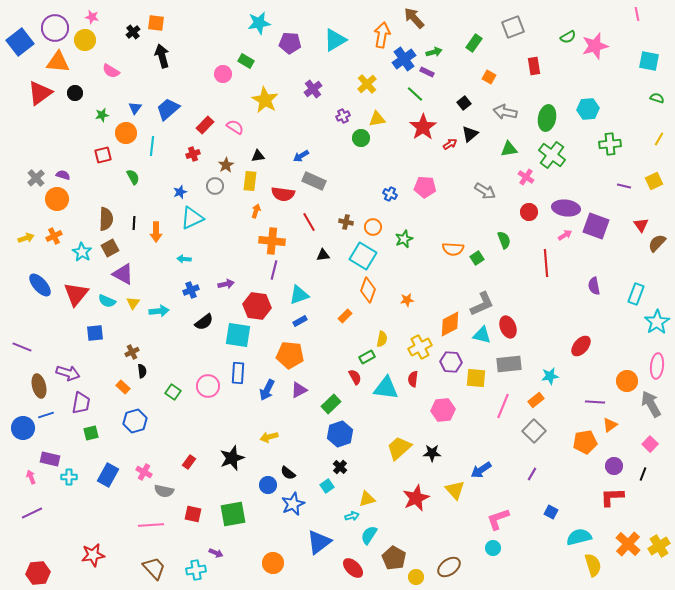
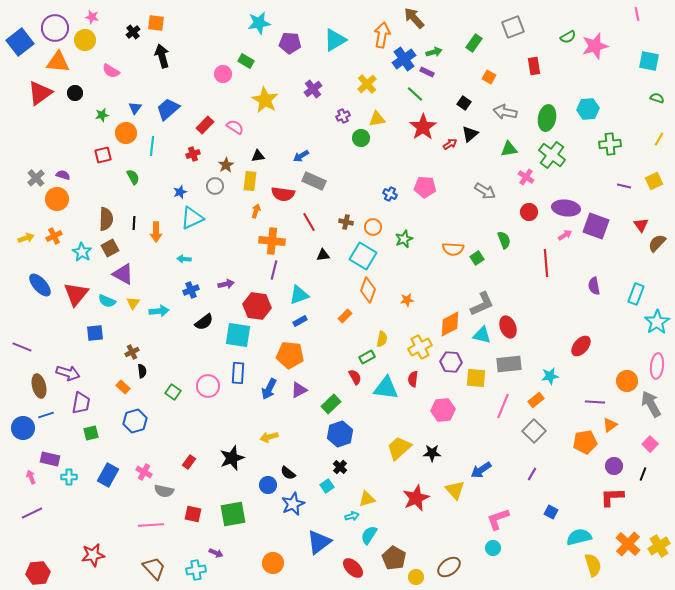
black square at (464, 103): rotated 16 degrees counterclockwise
blue arrow at (267, 390): moved 2 px right, 1 px up
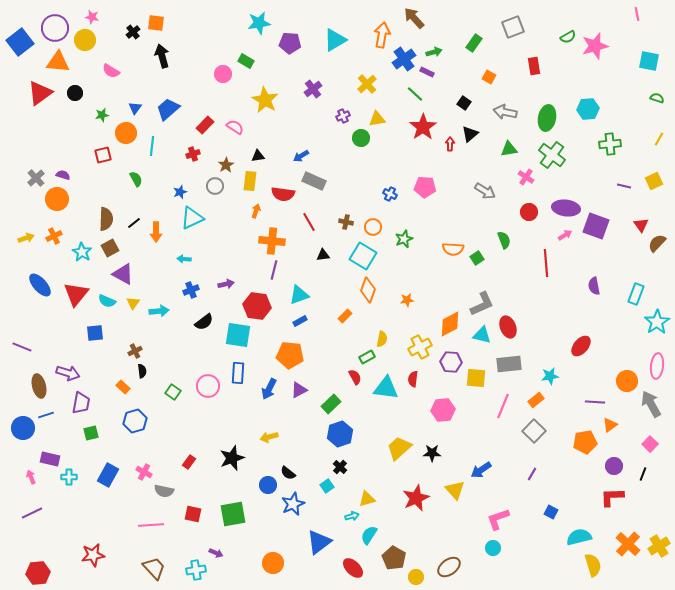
red arrow at (450, 144): rotated 56 degrees counterclockwise
green semicircle at (133, 177): moved 3 px right, 2 px down
black line at (134, 223): rotated 48 degrees clockwise
brown cross at (132, 352): moved 3 px right, 1 px up
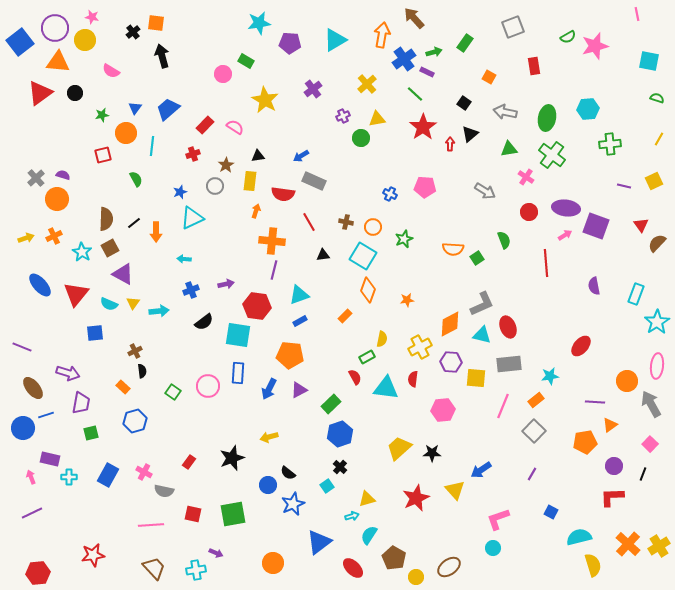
green rectangle at (474, 43): moved 9 px left
cyan semicircle at (107, 301): moved 2 px right, 3 px down
brown ellipse at (39, 386): moved 6 px left, 2 px down; rotated 25 degrees counterclockwise
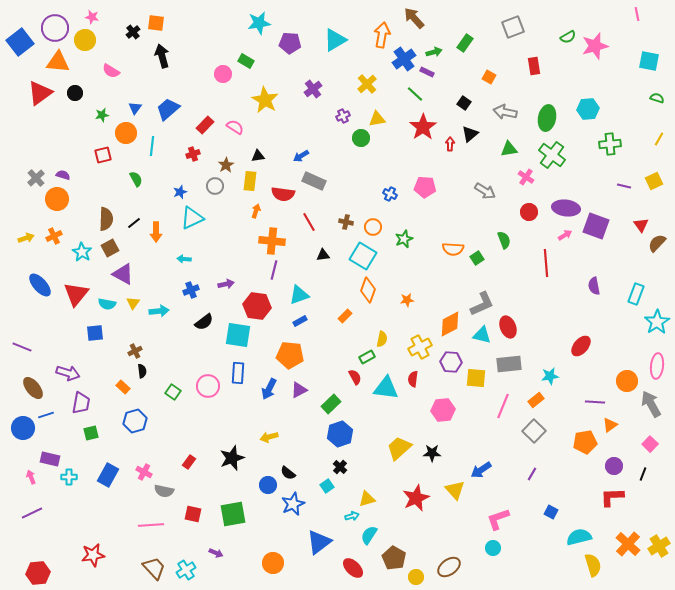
cyan semicircle at (109, 304): moved 2 px left; rotated 12 degrees counterclockwise
cyan cross at (196, 570): moved 10 px left; rotated 24 degrees counterclockwise
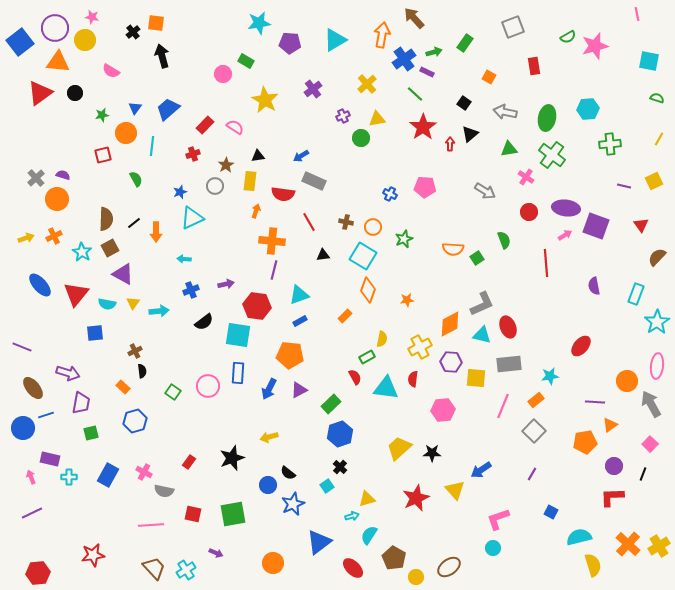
brown semicircle at (657, 243): moved 14 px down
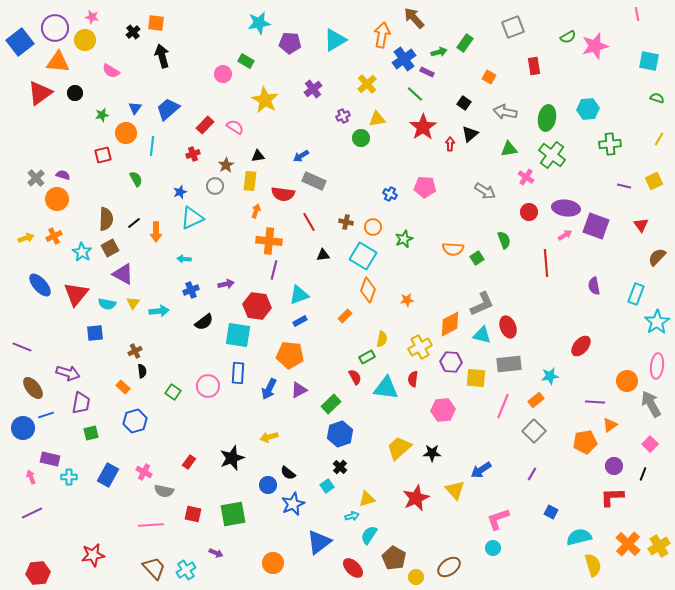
green arrow at (434, 52): moved 5 px right
orange cross at (272, 241): moved 3 px left
